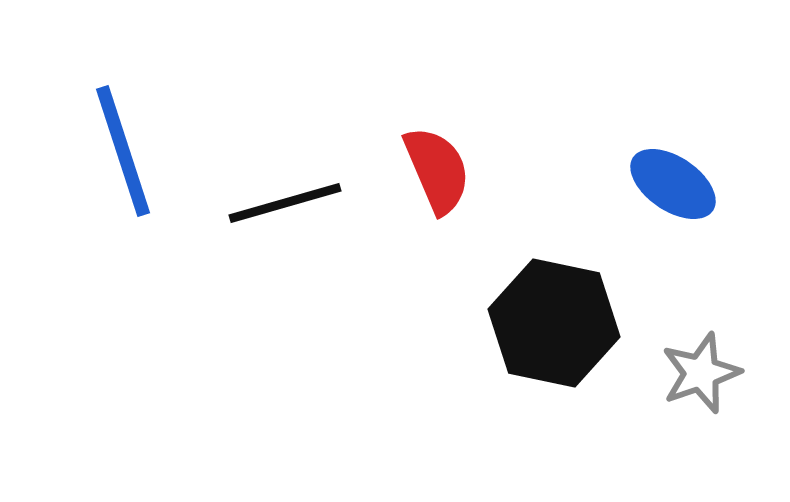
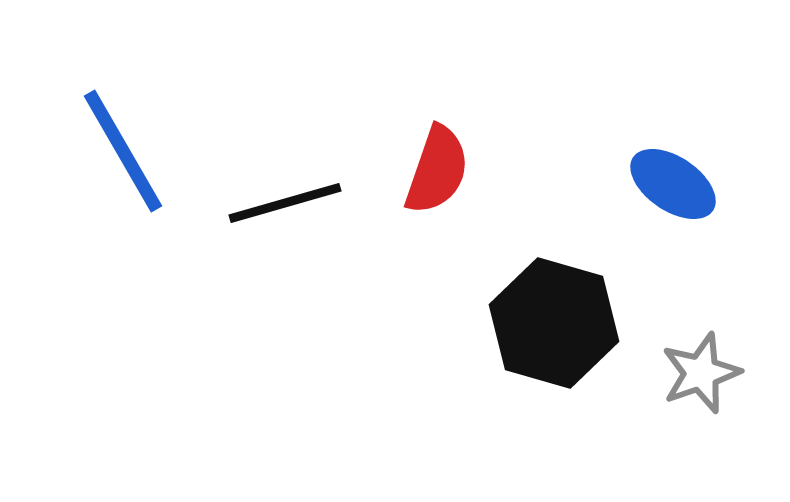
blue line: rotated 12 degrees counterclockwise
red semicircle: rotated 42 degrees clockwise
black hexagon: rotated 4 degrees clockwise
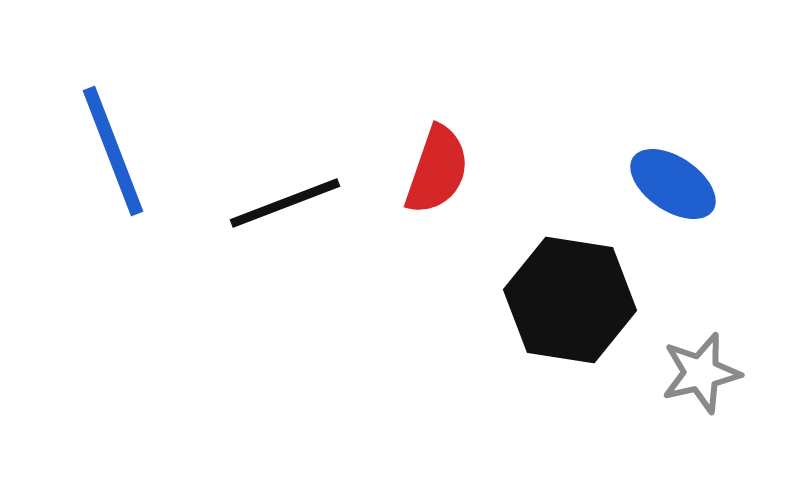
blue line: moved 10 px left; rotated 9 degrees clockwise
black line: rotated 5 degrees counterclockwise
black hexagon: moved 16 px right, 23 px up; rotated 7 degrees counterclockwise
gray star: rotated 6 degrees clockwise
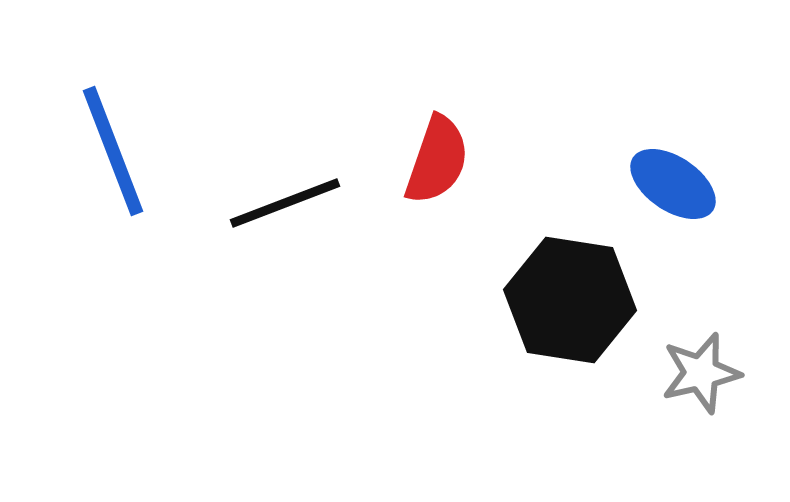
red semicircle: moved 10 px up
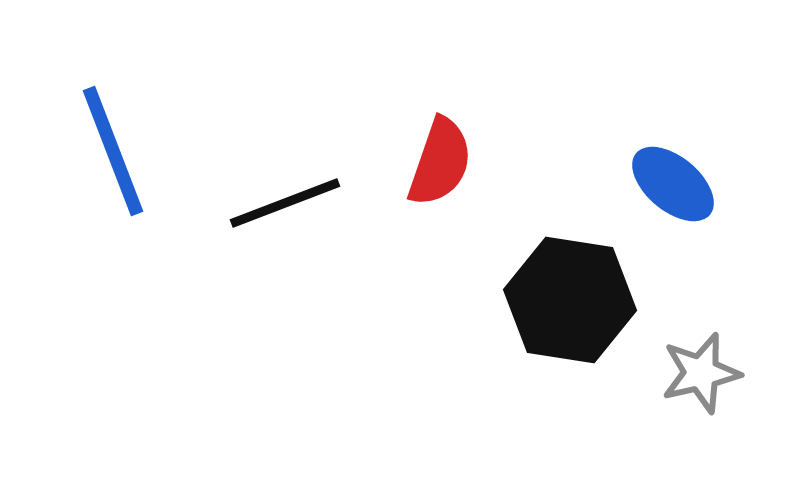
red semicircle: moved 3 px right, 2 px down
blue ellipse: rotated 6 degrees clockwise
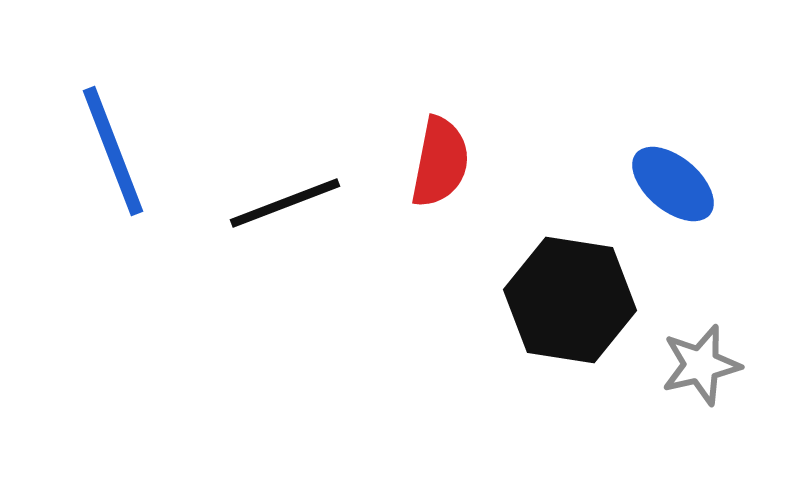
red semicircle: rotated 8 degrees counterclockwise
gray star: moved 8 px up
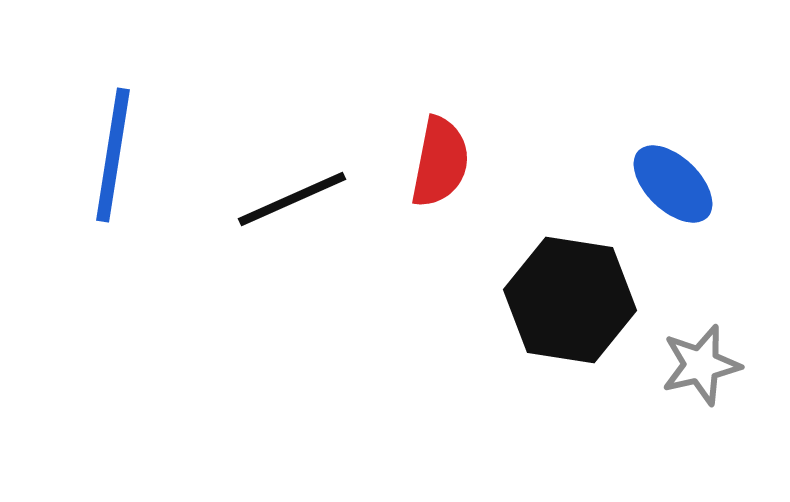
blue line: moved 4 px down; rotated 30 degrees clockwise
blue ellipse: rotated 4 degrees clockwise
black line: moved 7 px right, 4 px up; rotated 3 degrees counterclockwise
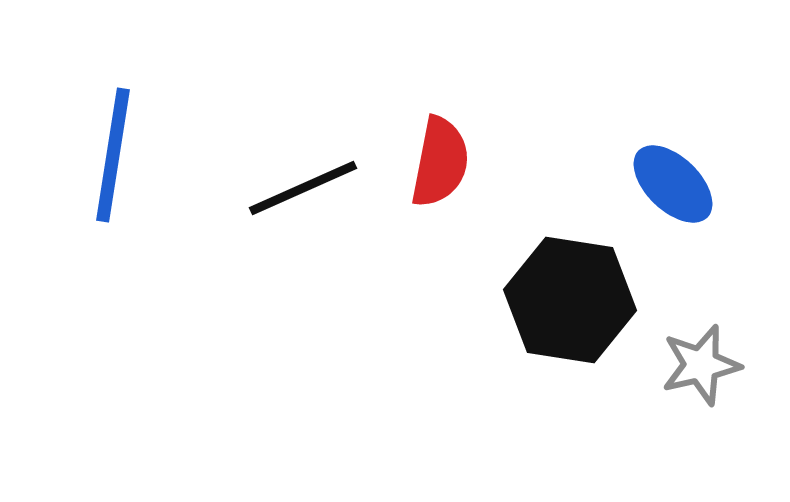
black line: moved 11 px right, 11 px up
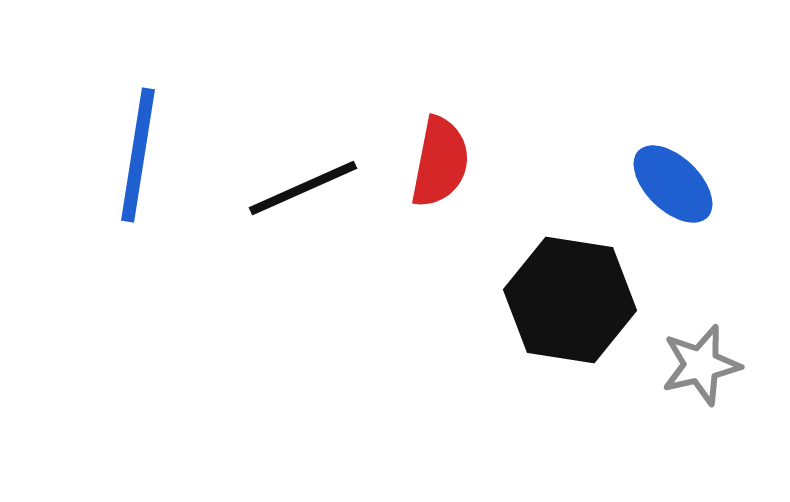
blue line: moved 25 px right
